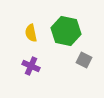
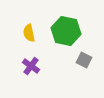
yellow semicircle: moved 2 px left
purple cross: rotated 12 degrees clockwise
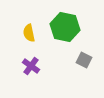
green hexagon: moved 1 px left, 4 px up
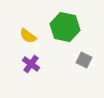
yellow semicircle: moved 1 px left, 3 px down; rotated 42 degrees counterclockwise
purple cross: moved 2 px up
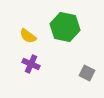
gray square: moved 3 px right, 13 px down
purple cross: rotated 12 degrees counterclockwise
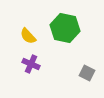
green hexagon: moved 1 px down
yellow semicircle: rotated 12 degrees clockwise
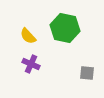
gray square: rotated 21 degrees counterclockwise
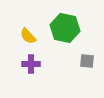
purple cross: rotated 24 degrees counterclockwise
gray square: moved 12 px up
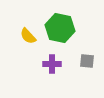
green hexagon: moved 5 px left
purple cross: moved 21 px right
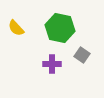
yellow semicircle: moved 12 px left, 8 px up
gray square: moved 5 px left, 6 px up; rotated 28 degrees clockwise
